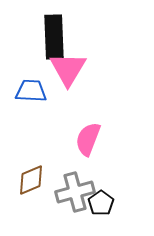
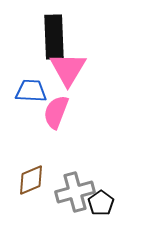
pink semicircle: moved 32 px left, 27 px up
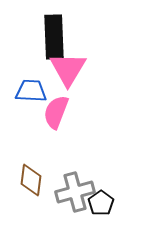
brown diamond: rotated 60 degrees counterclockwise
